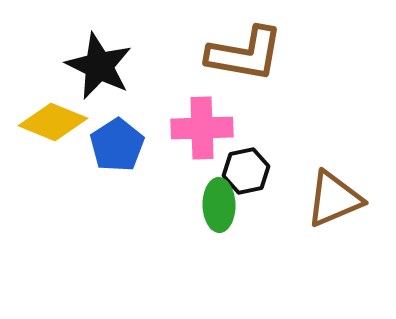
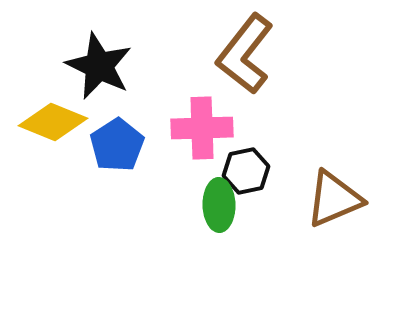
brown L-shape: rotated 118 degrees clockwise
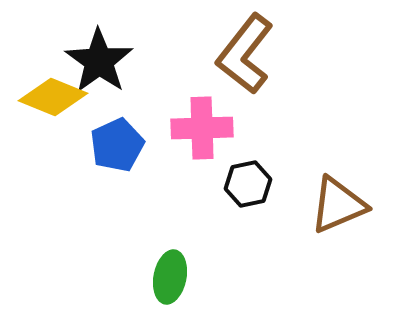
black star: moved 5 px up; rotated 10 degrees clockwise
yellow diamond: moved 25 px up
blue pentagon: rotated 8 degrees clockwise
black hexagon: moved 2 px right, 13 px down
brown triangle: moved 4 px right, 6 px down
green ellipse: moved 49 px left, 72 px down; rotated 12 degrees clockwise
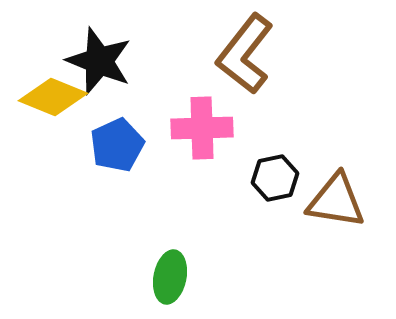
black star: rotated 14 degrees counterclockwise
black hexagon: moved 27 px right, 6 px up
brown triangle: moved 2 px left, 4 px up; rotated 32 degrees clockwise
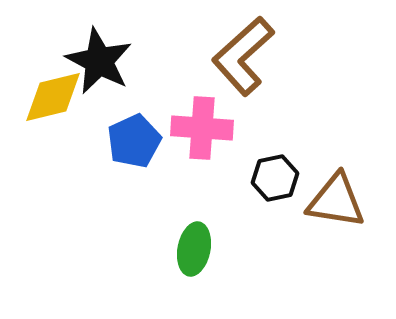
brown L-shape: moved 2 px left, 2 px down; rotated 10 degrees clockwise
black star: rotated 6 degrees clockwise
yellow diamond: rotated 36 degrees counterclockwise
pink cross: rotated 6 degrees clockwise
blue pentagon: moved 17 px right, 4 px up
green ellipse: moved 24 px right, 28 px up
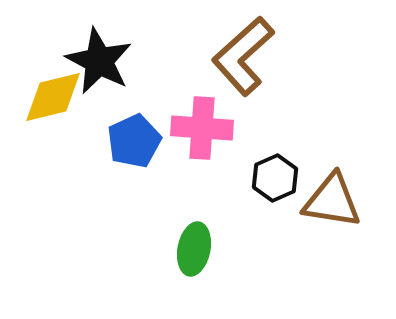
black hexagon: rotated 12 degrees counterclockwise
brown triangle: moved 4 px left
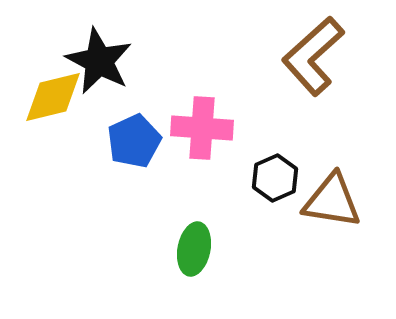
brown L-shape: moved 70 px right
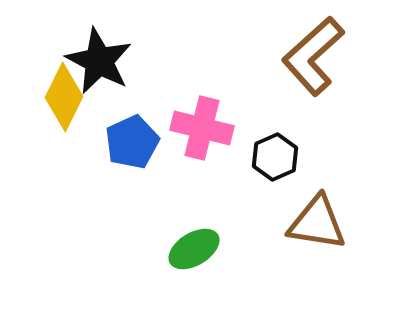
yellow diamond: moved 11 px right; rotated 50 degrees counterclockwise
pink cross: rotated 10 degrees clockwise
blue pentagon: moved 2 px left, 1 px down
black hexagon: moved 21 px up
brown triangle: moved 15 px left, 22 px down
green ellipse: rotated 48 degrees clockwise
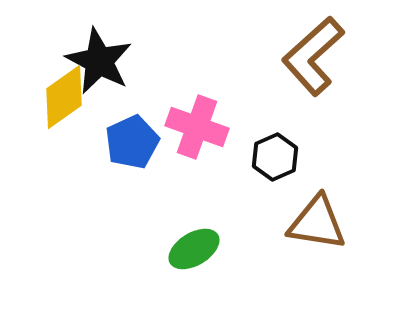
yellow diamond: rotated 28 degrees clockwise
pink cross: moved 5 px left, 1 px up; rotated 6 degrees clockwise
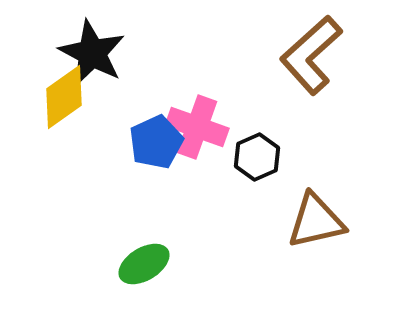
brown L-shape: moved 2 px left, 1 px up
black star: moved 7 px left, 8 px up
blue pentagon: moved 24 px right
black hexagon: moved 18 px left
brown triangle: moved 1 px left, 2 px up; rotated 22 degrees counterclockwise
green ellipse: moved 50 px left, 15 px down
